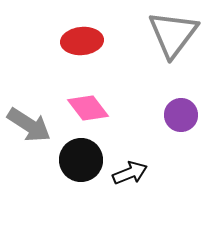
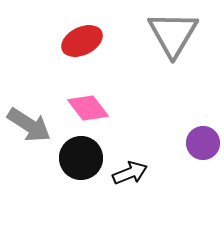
gray triangle: rotated 6 degrees counterclockwise
red ellipse: rotated 21 degrees counterclockwise
purple circle: moved 22 px right, 28 px down
black circle: moved 2 px up
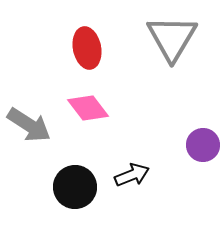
gray triangle: moved 1 px left, 4 px down
red ellipse: moved 5 px right, 7 px down; rotated 75 degrees counterclockwise
purple circle: moved 2 px down
black circle: moved 6 px left, 29 px down
black arrow: moved 2 px right, 2 px down
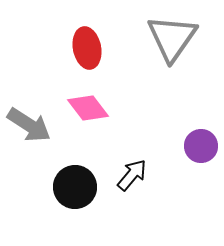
gray triangle: rotated 4 degrees clockwise
purple circle: moved 2 px left, 1 px down
black arrow: rotated 28 degrees counterclockwise
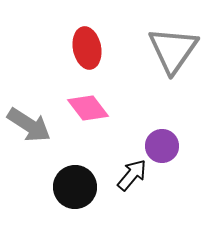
gray triangle: moved 1 px right, 12 px down
purple circle: moved 39 px left
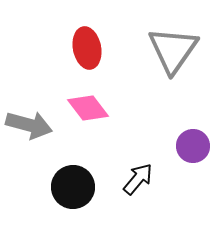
gray arrow: rotated 18 degrees counterclockwise
purple circle: moved 31 px right
black arrow: moved 6 px right, 4 px down
black circle: moved 2 px left
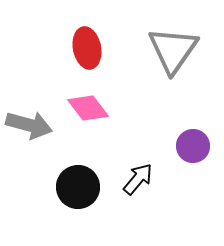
black circle: moved 5 px right
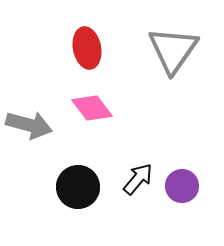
pink diamond: moved 4 px right
purple circle: moved 11 px left, 40 px down
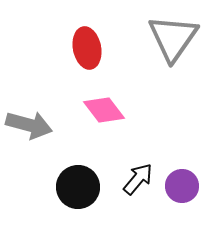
gray triangle: moved 12 px up
pink diamond: moved 12 px right, 2 px down
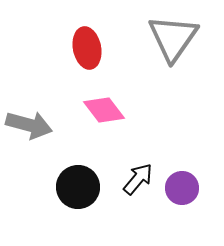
purple circle: moved 2 px down
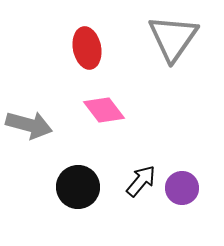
black arrow: moved 3 px right, 2 px down
